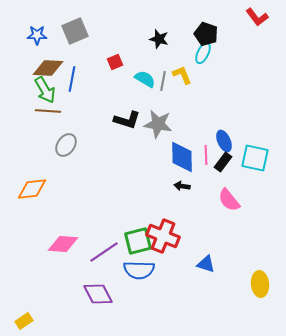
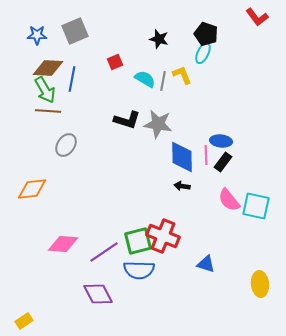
blue ellipse: moved 3 px left; rotated 60 degrees counterclockwise
cyan square: moved 1 px right, 48 px down
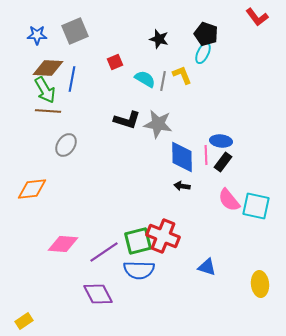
blue triangle: moved 1 px right, 3 px down
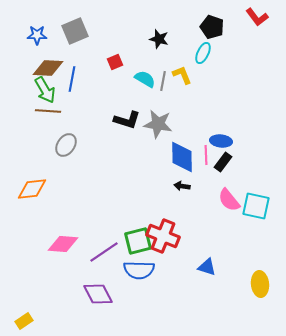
black pentagon: moved 6 px right, 7 px up
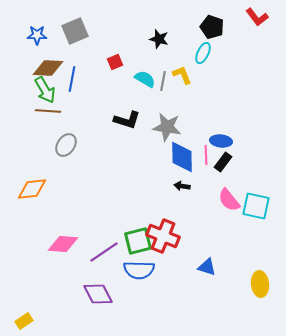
gray star: moved 9 px right, 3 px down
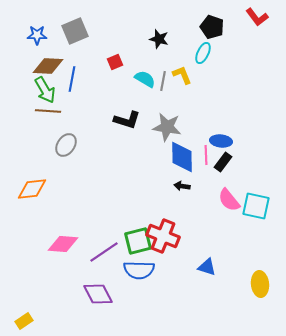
brown diamond: moved 2 px up
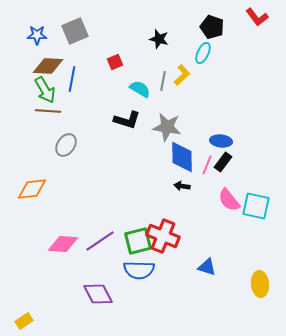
yellow L-shape: rotated 70 degrees clockwise
cyan semicircle: moved 5 px left, 10 px down
pink line: moved 1 px right, 10 px down; rotated 24 degrees clockwise
purple line: moved 4 px left, 11 px up
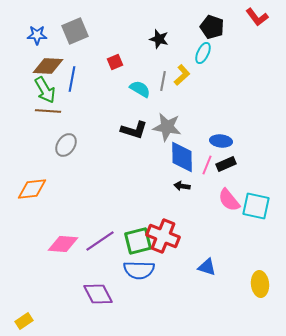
black L-shape: moved 7 px right, 10 px down
black rectangle: moved 3 px right, 2 px down; rotated 30 degrees clockwise
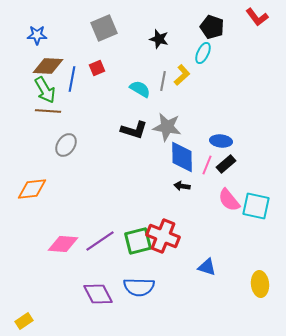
gray square: moved 29 px right, 3 px up
red square: moved 18 px left, 6 px down
black rectangle: rotated 18 degrees counterclockwise
blue semicircle: moved 17 px down
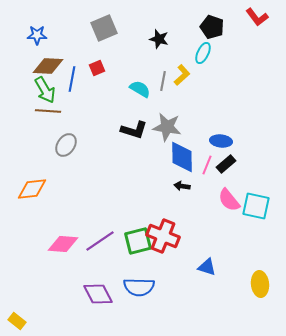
yellow rectangle: moved 7 px left; rotated 72 degrees clockwise
